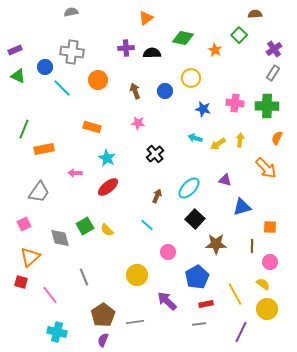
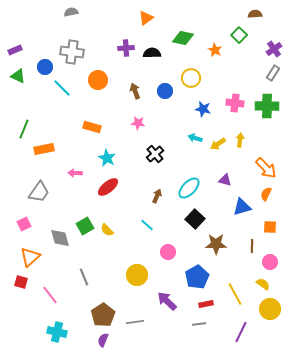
orange semicircle at (277, 138): moved 11 px left, 56 px down
yellow circle at (267, 309): moved 3 px right
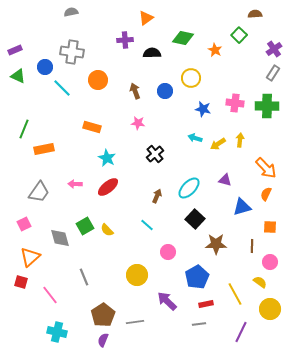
purple cross at (126, 48): moved 1 px left, 8 px up
pink arrow at (75, 173): moved 11 px down
yellow semicircle at (263, 284): moved 3 px left, 2 px up
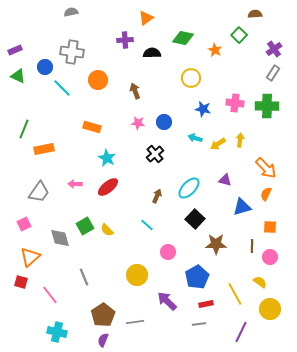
blue circle at (165, 91): moved 1 px left, 31 px down
pink circle at (270, 262): moved 5 px up
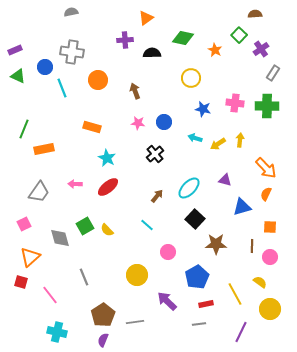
purple cross at (274, 49): moved 13 px left
cyan line at (62, 88): rotated 24 degrees clockwise
brown arrow at (157, 196): rotated 16 degrees clockwise
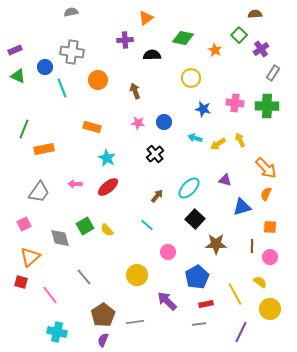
black semicircle at (152, 53): moved 2 px down
yellow arrow at (240, 140): rotated 32 degrees counterclockwise
gray line at (84, 277): rotated 18 degrees counterclockwise
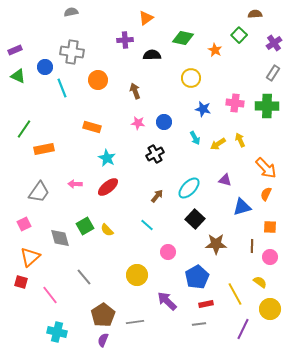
purple cross at (261, 49): moved 13 px right, 6 px up
green line at (24, 129): rotated 12 degrees clockwise
cyan arrow at (195, 138): rotated 136 degrees counterclockwise
black cross at (155, 154): rotated 12 degrees clockwise
purple line at (241, 332): moved 2 px right, 3 px up
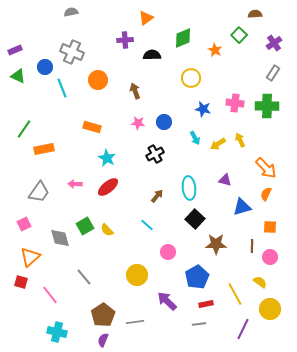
green diamond at (183, 38): rotated 35 degrees counterclockwise
gray cross at (72, 52): rotated 15 degrees clockwise
cyan ellipse at (189, 188): rotated 50 degrees counterclockwise
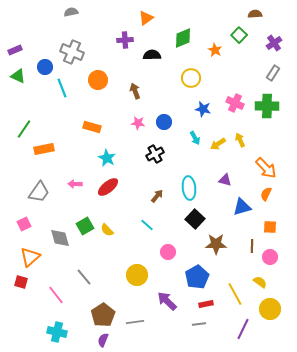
pink cross at (235, 103): rotated 18 degrees clockwise
pink line at (50, 295): moved 6 px right
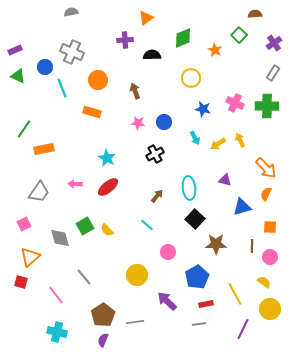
orange rectangle at (92, 127): moved 15 px up
yellow semicircle at (260, 282): moved 4 px right
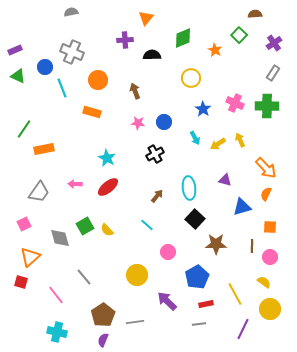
orange triangle at (146, 18): rotated 14 degrees counterclockwise
blue star at (203, 109): rotated 21 degrees clockwise
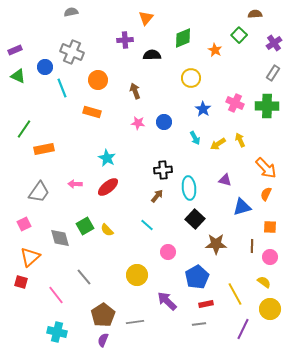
black cross at (155, 154): moved 8 px right, 16 px down; rotated 24 degrees clockwise
